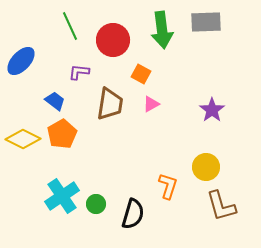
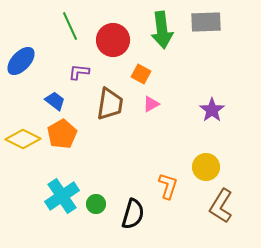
brown L-shape: rotated 48 degrees clockwise
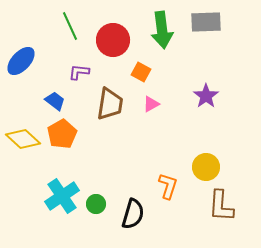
orange square: moved 2 px up
purple star: moved 6 px left, 14 px up
yellow diamond: rotated 16 degrees clockwise
brown L-shape: rotated 28 degrees counterclockwise
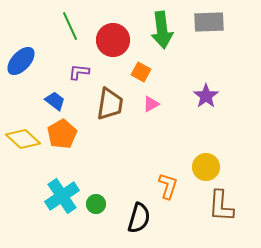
gray rectangle: moved 3 px right
black semicircle: moved 6 px right, 4 px down
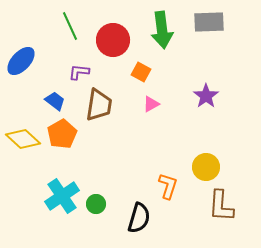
brown trapezoid: moved 11 px left, 1 px down
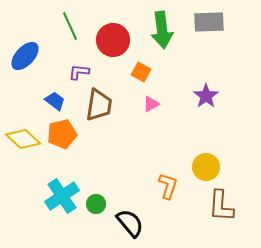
blue ellipse: moved 4 px right, 5 px up
orange pentagon: rotated 16 degrees clockwise
black semicircle: moved 9 px left, 5 px down; rotated 56 degrees counterclockwise
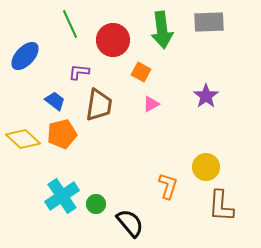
green line: moved 2 px up
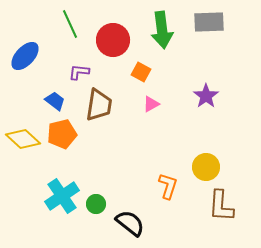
black semicircle: rotated 12 degrees counterclockwise
